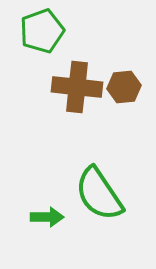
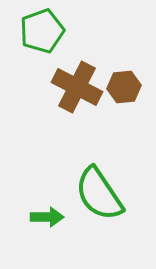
brown cross: rotated 21 degrees clockwise
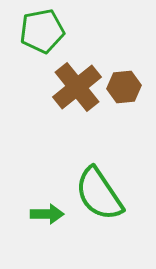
green pentagon: rotated 9 degrees clockwise
brown cross: rotated 24 degrees clockwise
green arrow: moved 3 px up
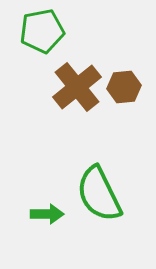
green semicircle: rotated 8 degrees clockwise
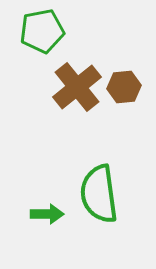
green semicircle: rotated 18 degrees clockwise
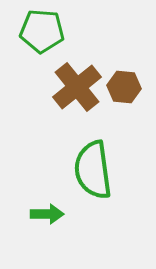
green pentagon: rotated 15 degrees clockwise
brown hexagon: rotated 12 degrees clockwise
green semicircle: moved 6 px left, 24 px up
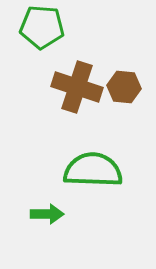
green pentagon: moved 4 px up
brown cross: rotated 33 degrees counterclockwise
green semicircle: rotated 100 degrees clockwise
